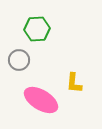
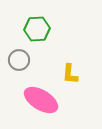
yellow L-shape: moved 4 px left, 9 px up
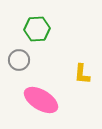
yellow L-shape: moved 12 px right
